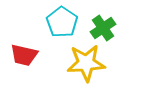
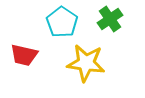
green cross: moved 7 px right, 9 px up
yellow star: rotated 12 degrees clockwise
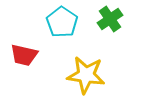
yellow star: moved 12 px down
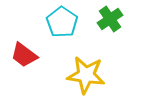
red trapezoid: rotated 24 degrees clockwise
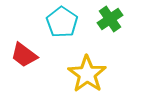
yellow star: moved 1 px right, 1 px up; rotated 27 degrees clockwise
